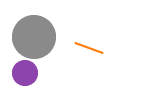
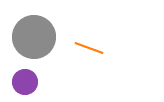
purple circle: moved 9 px down
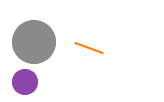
gray circle: moved 5 px down
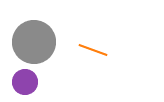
orange line: moved 4 px right, 2 px down
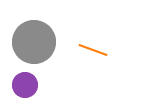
purple circle: moved 3 px down
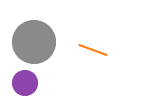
purple circle: moved 2 px up
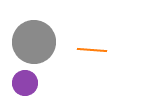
orange line: moved 1 px left; rotated 16 degrees counterclockwise
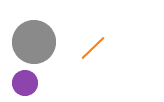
orange line: moved 1 px right, 2 px up; rotated 48 degrees counterclockwise
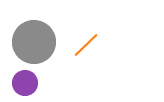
orange line: moved 7 px left, 3 px up
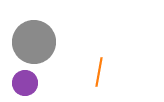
orange line: moved 13 px right, 27 px down; rotated 36 degrees counterclockwise
